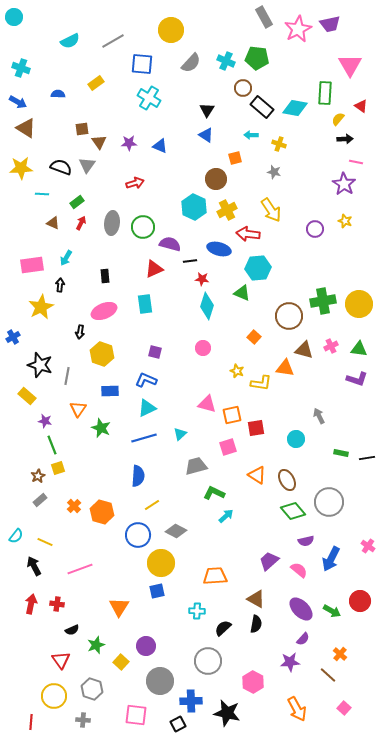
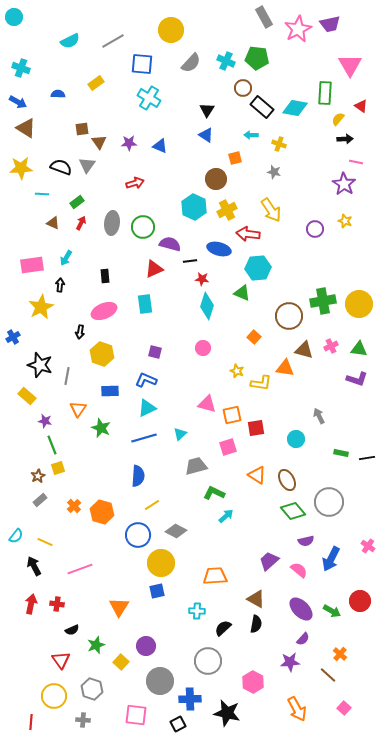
blue cross at (191, 701): moved 1 px left, 2 px up
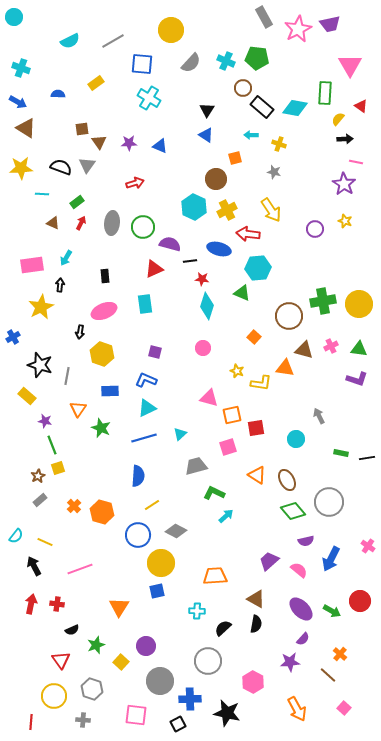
pink triangle at (207, 404): moved 2 px right, 6 px up
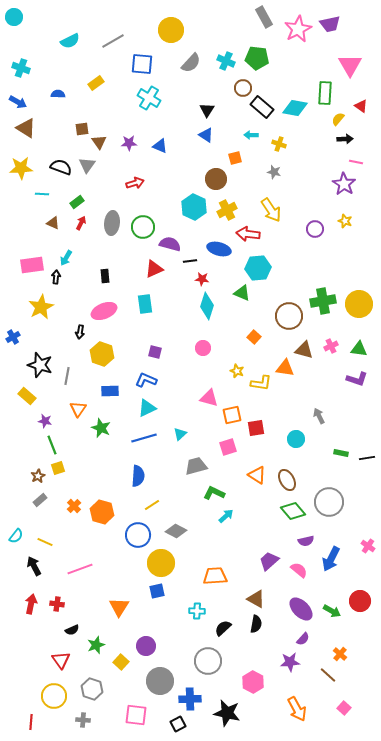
black arrow at (60, 285): moved 4 px left, 8 px up
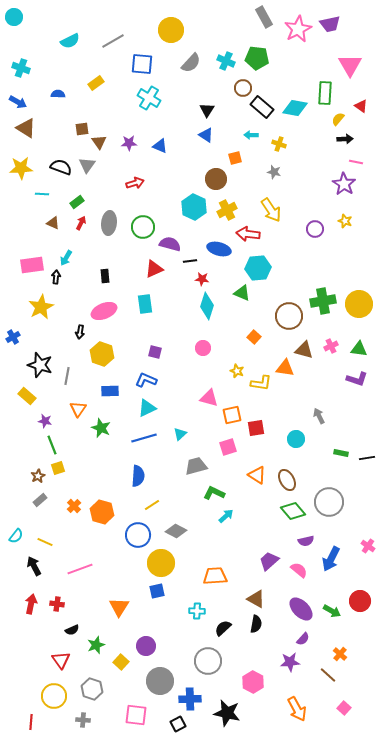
gray ellipse at (112, 223): moved 3 px left
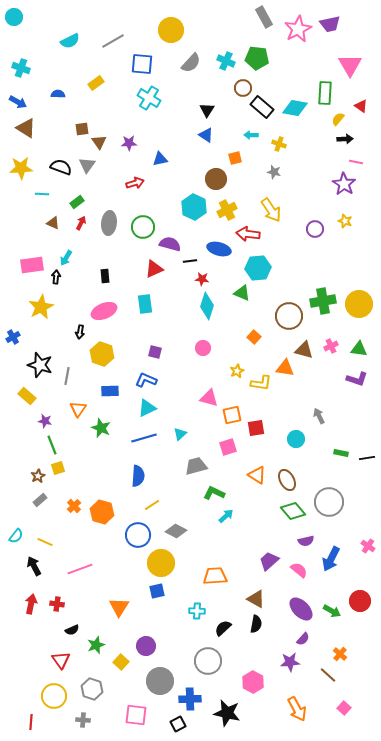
blue triangle at (160, 146): moved 13 px down; rotated 35 degrees counterclockwise
yellow star at (237, 371): rotated 24 degrees clockwise
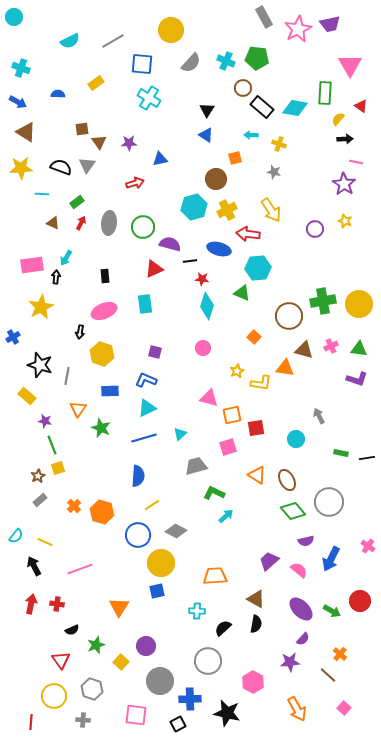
brown triangle at (26, 128): moved 4 px down
cyan hexagon at (194, 207): rotated 20 degrees clockwise
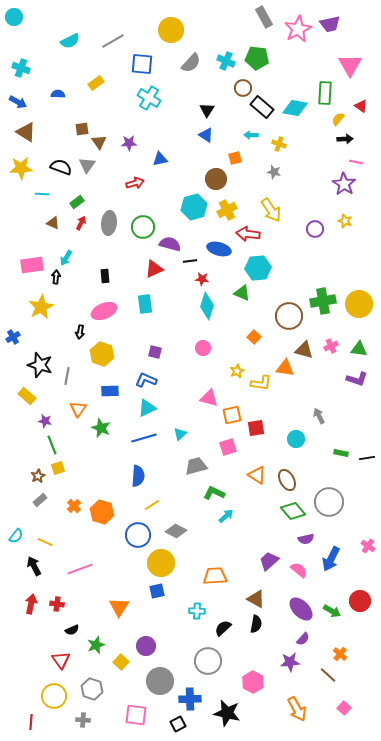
purple semicircle at (306, 541): moved 2 px up
